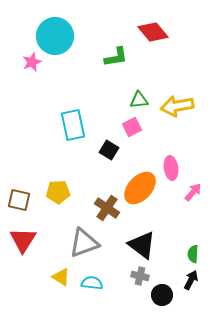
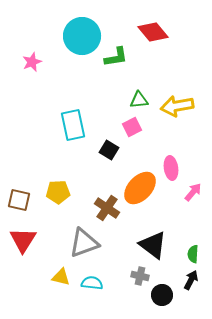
cyan circle: moved 27 px right
black triangle: moved 11 px right
yellow triangle: rotated 18 degrees counterclockwise
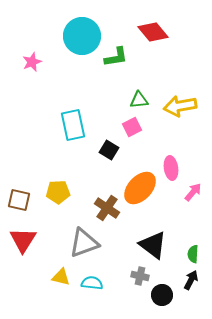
yellow arrow: moved 3 px right
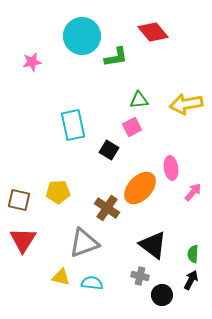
pink star: rotated 12 degrees clockwise
yellow arrow: moved 6 px right, 2 px up
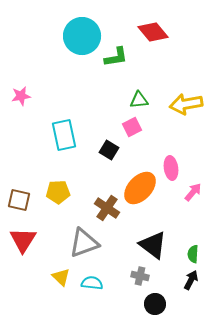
pink star: moved 11 px left, 34 px down
cyan rectangle: moved 9 px left, 10 px down
yellow triangle: rotated 30 degrees clockwise
black circle: moved 7 px left, 9 px down
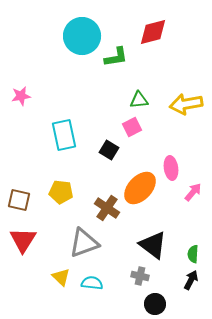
red diamond: rotated 64 degrees counterclockwise
yellow pentagon: moved 3 px right; rotated 10 degrees clockwise
